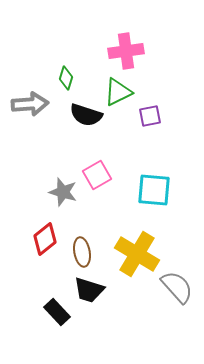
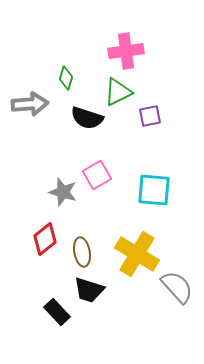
black semicircle: moved 1 px right, 3 px down
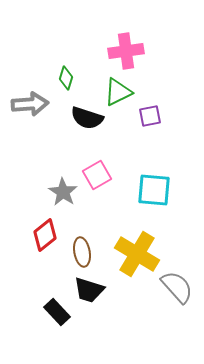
gray star: rotated 16 degrees clockwise
red diamond: moved 4 px up
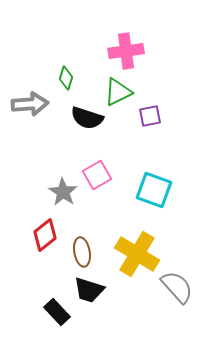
cyan square: rotated 15 degrees clockwise
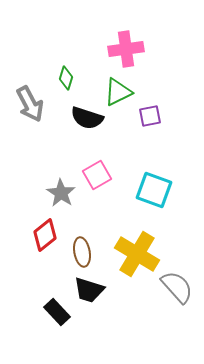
pink cross: moved 2 px up
gray arrow: rotated 66 degrees clockwise
gray star: moved 2 px left, 1 px down
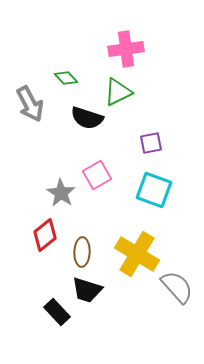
green diamond: rotated 60 degrees counterclockwise
purple square: moved 1 px right, 27 px down
brown ellipse: rotated 12 degrees clockwise
black trapezoid: moved 2 px left
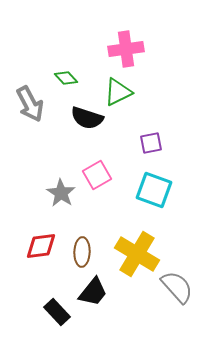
red diamond: moved 4 px left, 11 px down; rotated 32 degrees clockwise
black trapezoid: moved 6 px right, 2 px down; rotated 68 degrees counterclockwise
